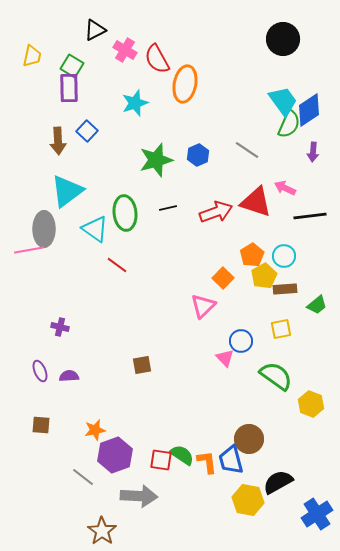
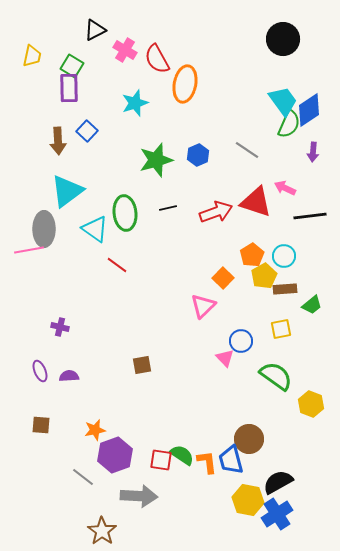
green trapezoid at (317, 305): moved 5 px left
blue cross at (317, 514): moved 40 px left
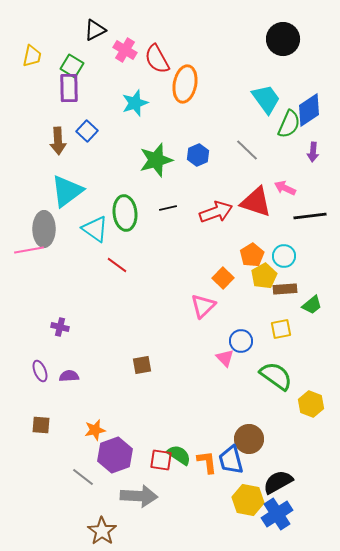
cyan trapezoid at (283, 101): moved 17 px left, 2 px up
gray line at (247, 150): rotated 10 degrees clockwise
green semicircle at (182, 455): moved 3 px left
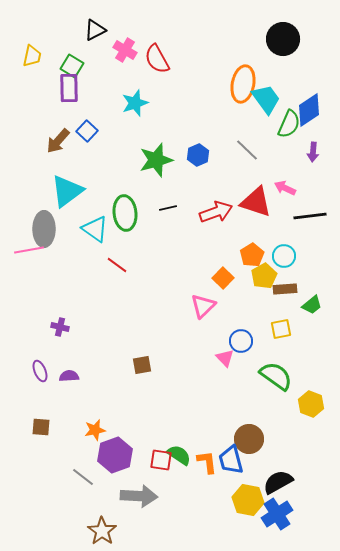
orange ellipse at (185, 84): moved 58 px right
brown arrow at (58, 141): rotated 44 degrees clockwise
brown square at (41, 425): moved 2 px down
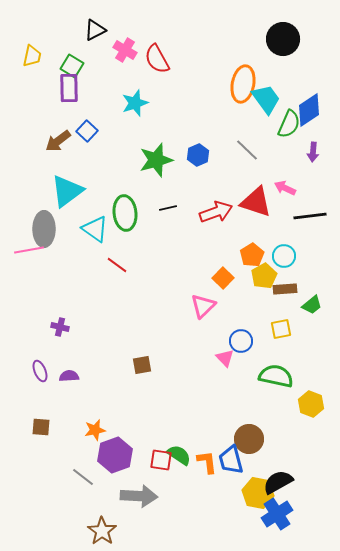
brown arrow at (58, 141): rotated 12 degrees clockwise
green semicircle at (276, 376): rotated 24 degrees counterclockwise
yellow hexagon at (248, 500): moved 10 px right, 7 px up
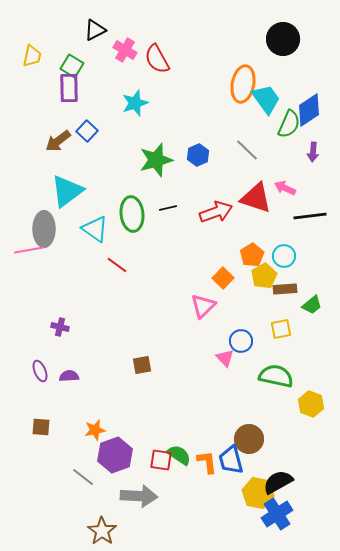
red triangle at (256, 202): moved 4 px up
green ellipse at (125, 213): moved 7 px right, 1 px down
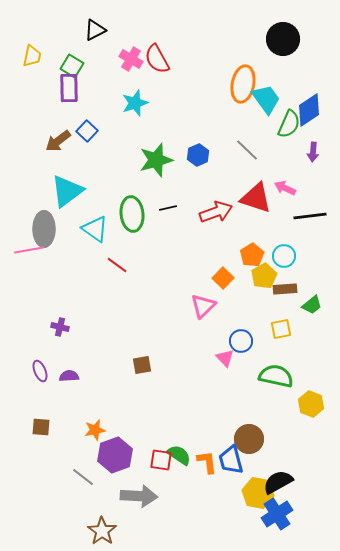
pink cross at (125, 50): moved 6 px right, 9 px down
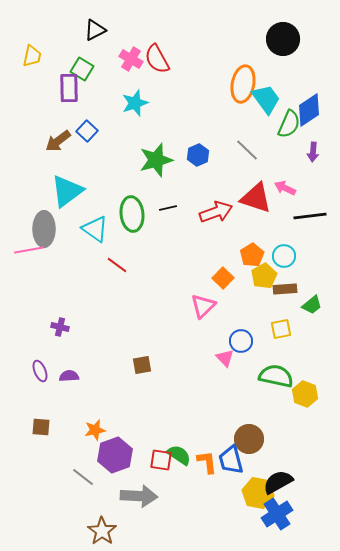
green square at (72, 66): moved 10 px right, 3 px down
yellow hexagon at (311, 404): moved 6 px left, 10 px up
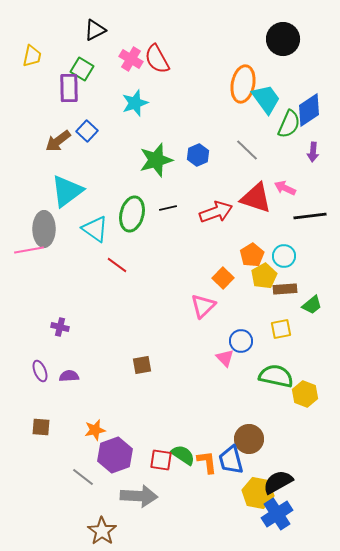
green ellipse at (132, 214): rotated 20 degrees clockwise
green semicircle at (179, 455): moved 4 px right
